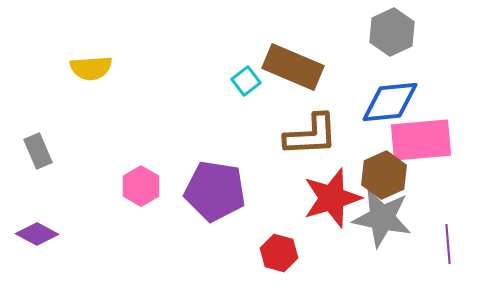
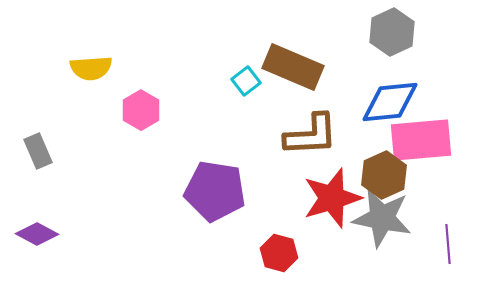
pink hexagon: moved 76 px up
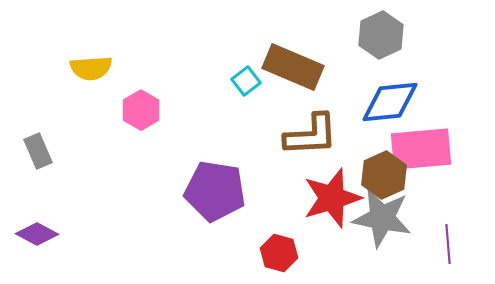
gray hexagon: moved 11 px left, 3 px down
pink rectangle: moved 9 px down
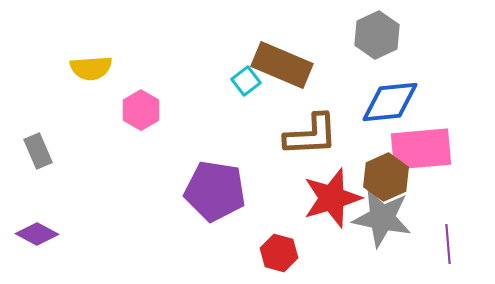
gray hexagon: moved 4 px left
brown rectangle: moved 11 px left, 2 px up
brown hexagon: moved 2 px right, 2 px down
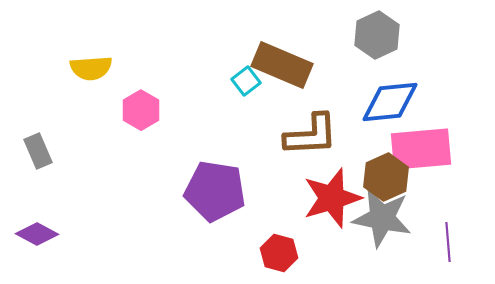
purple line: moved 2 px up
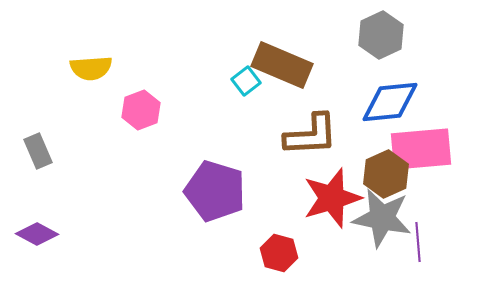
gray hexagon: moved 4 px right
pink hexagon: rotated 9 degrees clockwise
brown hexagon: moved 3 px up
purple pentagon: rotated 8 degrees clockwise
purple line: moved 30 px left
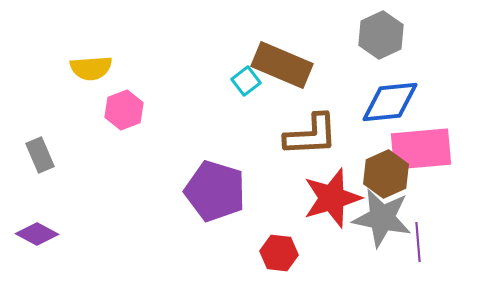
pink hexagon: moved 17 px left
gray rectangle: moved 2 px right, 4 px down
red hexagon: rotated 9 degrees counterclockwise
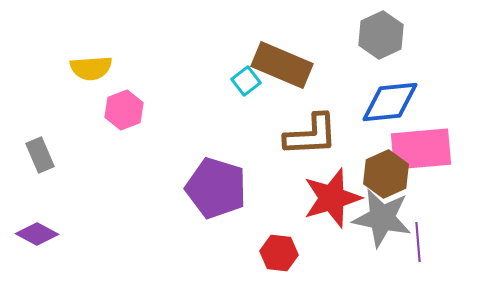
purple pentagon: moved 1 px right, 3 px up
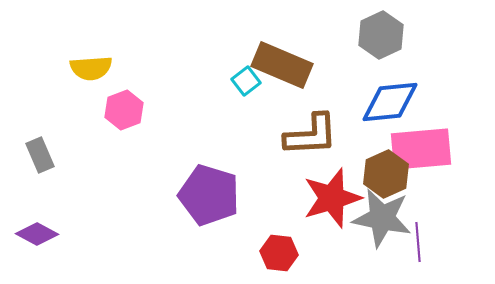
purple pentagon: moved 7 px left, 7 px down
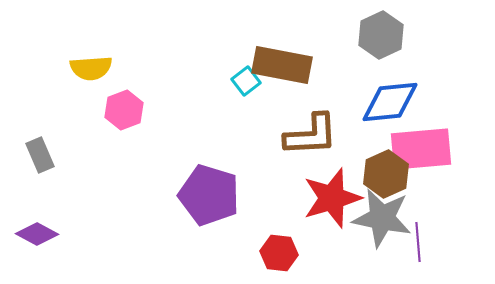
brown rectangle: rotated 12 degrees counterclockwise
